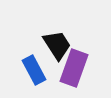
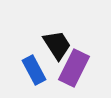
purple rectangle: rotated 6 degrees clockwise
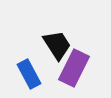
blue rectangle: moved 5 px left, 4 px down
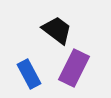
black trapezoid: moved 15 px up; rotated 20 degrees counterclockwise
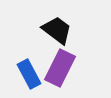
purple rectangle: moved 14 px left
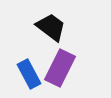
black trapezoid: moved 6 px left, 3 px up
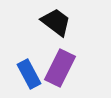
black trapezoid: moved 5 px right, 5 px up
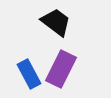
purple rectangle: moved 1 px right, 1 px down
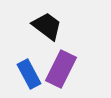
black trapezoid: moved 9 px left, 4 px down
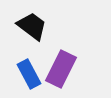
black trapezoid: moved 15 px left
